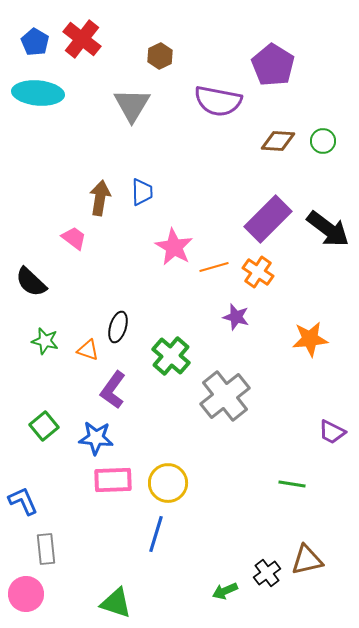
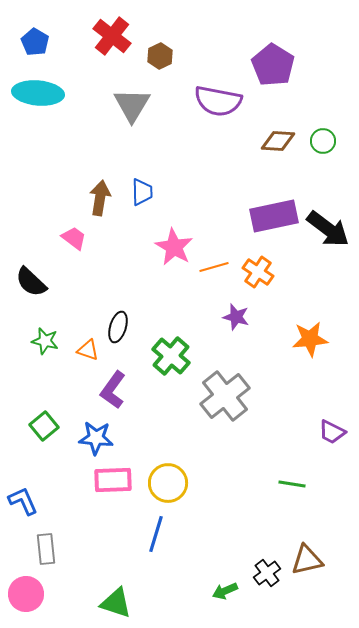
red cross: moved 30 px right, 3 px up
purple rectangle: moved 6 px right, 3 px up; rotated 33 degrees clockwise
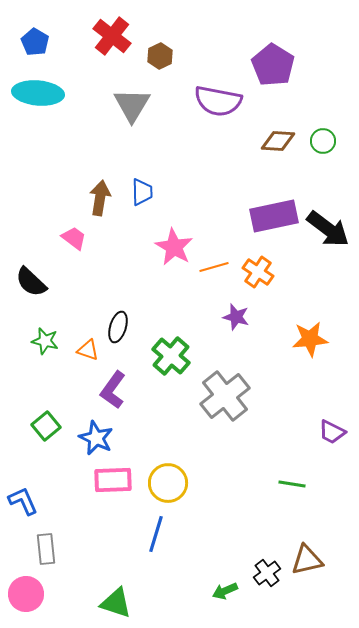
green square: moved 2 px right
blue star: rotated 20 degrees clockwise
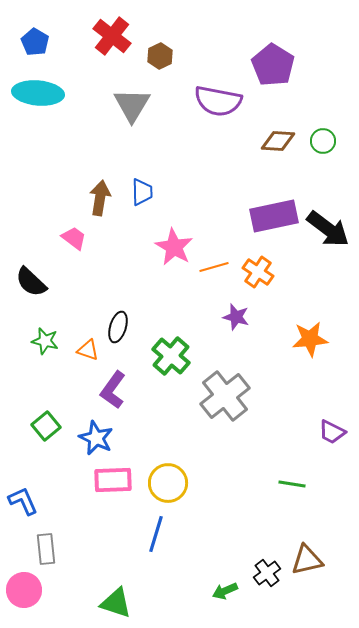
pink circle: moved 2 px left, 4 px up
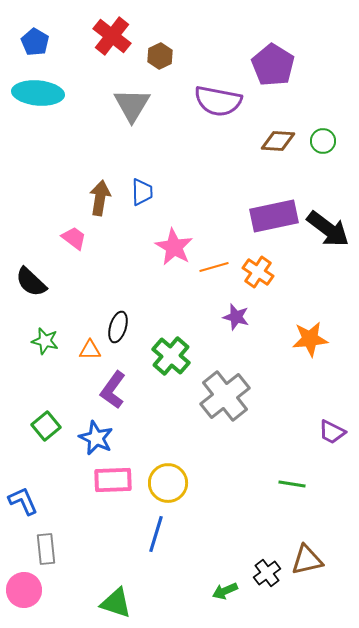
orange triangle: moved 2 px right; rotated 20 degrees counterclockwise
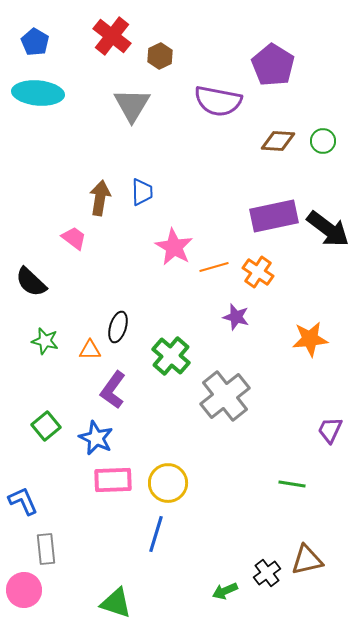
purple trapezoid: moved 2 px left, 2 px up; rotated 88 degrees clockwise
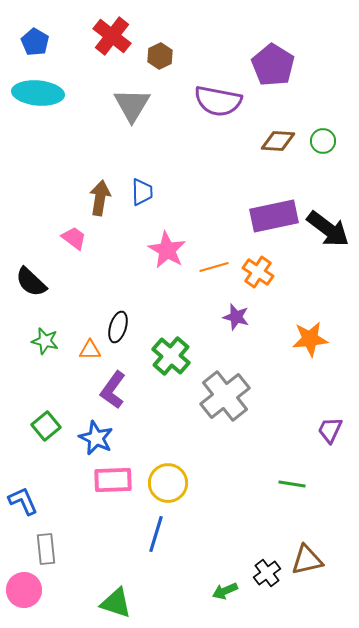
pink star: moved 7 px left, 3 px down
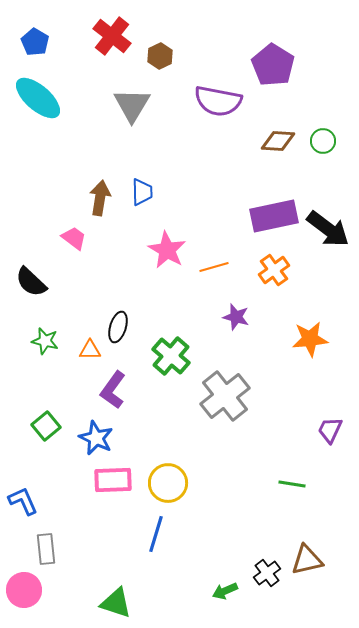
cyan ellipse: moved 5 px down; rotated 36 degrees clockwise
orange cross: moved 16 px right, 2 px up; rotated 20 degrees clockwise
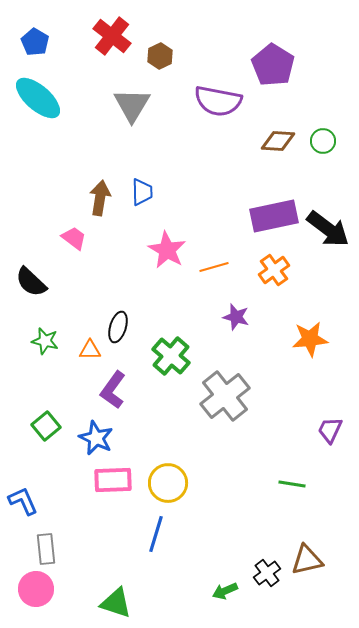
pink circle: moved 12 px right, 1 px up
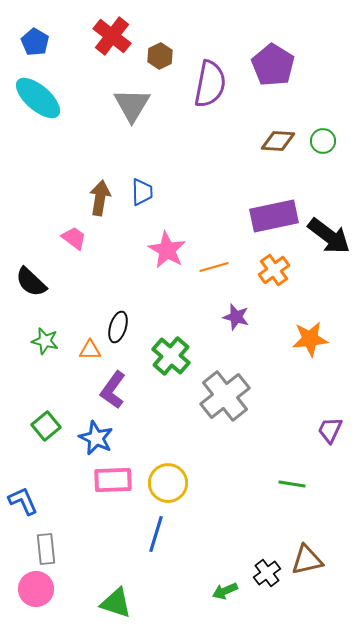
purple semicircle: moved 8 px left, 17 px up; rotated 90 degrees counterclockwise
black arrow: moved 1 px right, 7 px down
